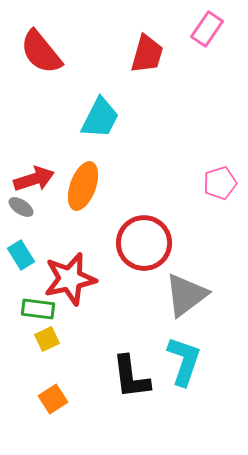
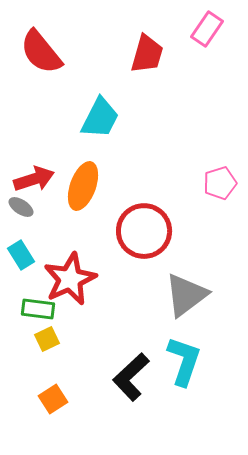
red circle: moved 12 px up
red star: rotated 12 degrees counterclockwise
black L-shape: rotated 54 degrees clockwise
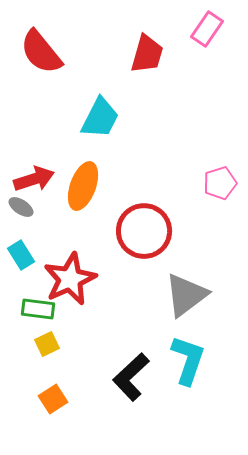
yellow square: moved 5 px down
cyan L-shape: moved 4 px right, 1 px up
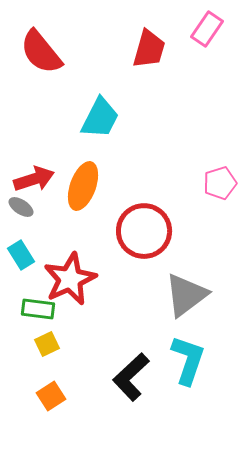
red trapezoid: moved 2 px right, 5 px up
orange square: moved 2 px left, 3 px up
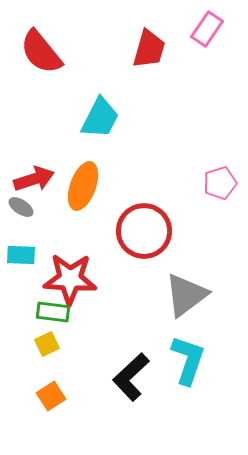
cyan rectangle: rotated 56 degrees counterclockwise
red star: rotated 28 degrees clockwise
green rectangle: moved 15 px right, 3 px down
